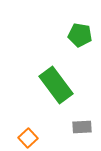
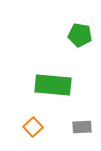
green rectangle: moved 3 px left; rotated 48 degrees counterclockwise
orange square: moved 5 px right, 11 px up
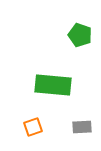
green pentagon: rotated 10 degrees clockwise
orange square: rotated 24 degrees clockwise
